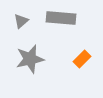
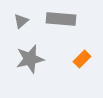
gray rectangle: moved 1 px down
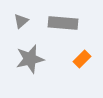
gray rectangle: moved 2 px right, 4 px down
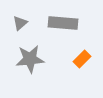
gray triangle: moved 1 px left, 2 px down
gray star: rotated 8 degrees clockwise
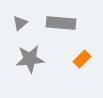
gray rectangle: moved 2 px left
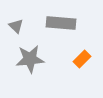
gray triangle: moved 4 px left, 3 px down; rotated 35 degrees counterclockwise
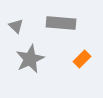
gray star: rotated 20 degrees counterclockwise
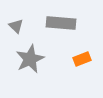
orange rectangle: rotated 24 degrees clockwise
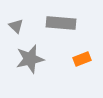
gray star: rotated 12 degrees clockwise
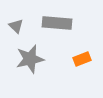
gray rectangle: moved 4 px left
